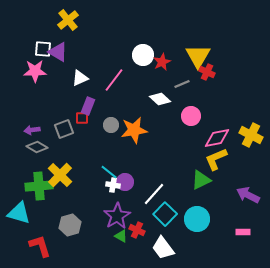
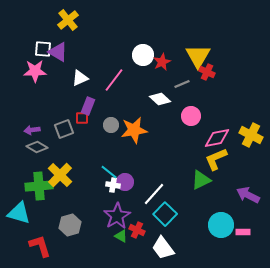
cyan circle at (197, 219): moved 24 px right, 6 px down
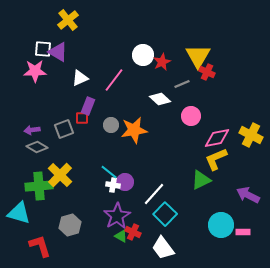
red cross at (137, 230): moved 4 px left, 2 px down
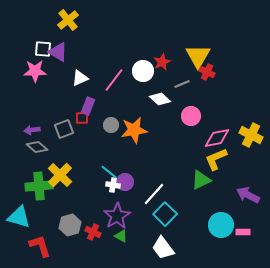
white circle at (143, 55): moved 16 px down
gray diamond at (37, 147): rotated 10 degrees clockwise
cyan triangle at (19, 213): moved 4 px down
red cross at (133, 232): moved 40 px left
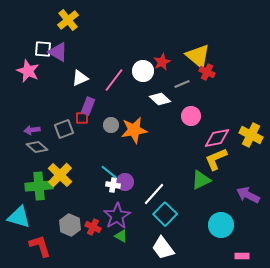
yellow triangle at (198, 56): rotated 20 degrees counterclockwise
pink star at (35, 71): moved 7 px left; rotated 25 degrees clockwise
gray hexagon at (70, 225): rotated 20 degrees counterclockwise
red cross at (93, 232): moved 5 px up
pink rectangle at (243, 232): moved 1 px left, 24 px down
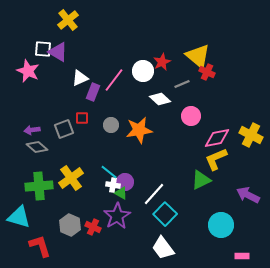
purple rectangle at (88, 106): moved 5 px right, 14 px up
orange star at (134, 130): moved 5 px right
yellow cross at (60, 175): moved 11 px right, 3 px down; rotated 10 degrees clockwise
green triangle at (121, 236): moved 43 px up
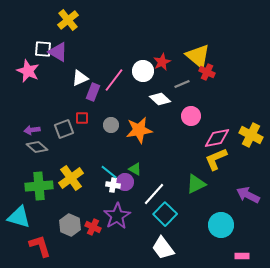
green triangle at (201, 180): moved 5 px left, 4 px down
green triangle at (121, 193): moved 14 px right, 24 px up
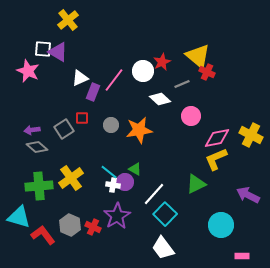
gray square at (64, 129): rotated 12 degrees counterclockwise
red L-shape at (40, 246): moved 3 px right, 11 px up; rotated 20 degrees counterclockwise
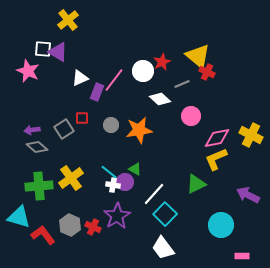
purple rectangle at (93, 92): moved 4 px right
